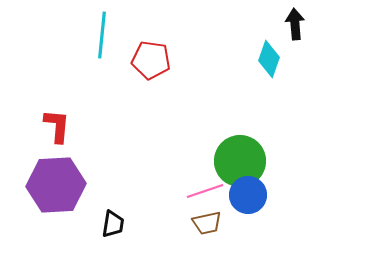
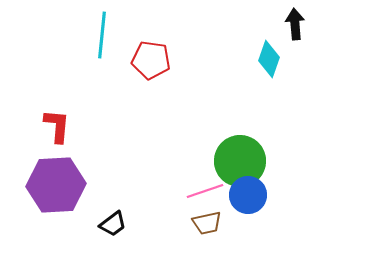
black trapezoid: rotated 44 degrees clockwise
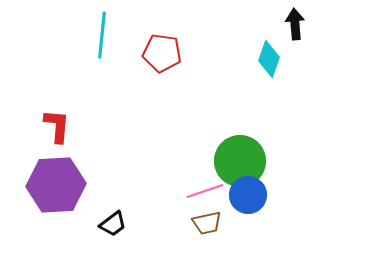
red pentagon: moved 11 px right, 7 px up
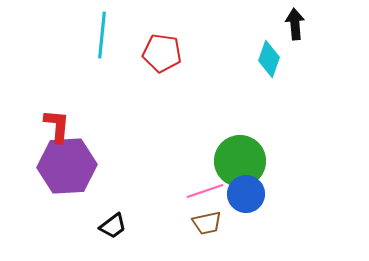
purple hexagon: moved 11 px right, 19 px up
blue circle: moved 2 px left, 1 px up
black trapezoid: moved 2 px down
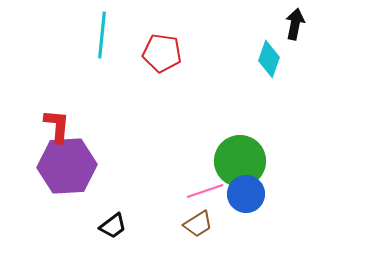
black arrow: rotated 16 degrees clockwise
brown trapezoid: moved 9 px left, 1 px down; rotated 20 degrees counterclockwise
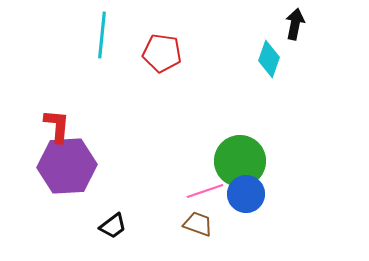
brown trapezoid: rotated 128 degrees counterclockwise
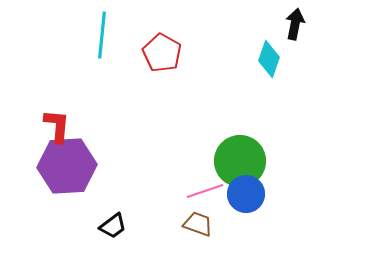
red pentagon: rotated 21 degrees clockwise
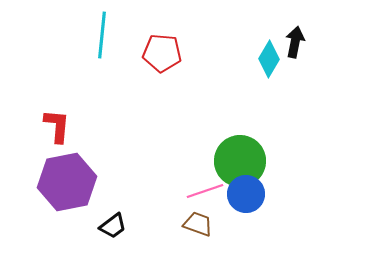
black arrow: moved 18 px down
red pentagon: rotated 24 degrees counterclockwise
cyan diamond: rotated 12 degrees clockwise
purple hexagon: moved 16 px down; rotated 8 degrees counterclockwise
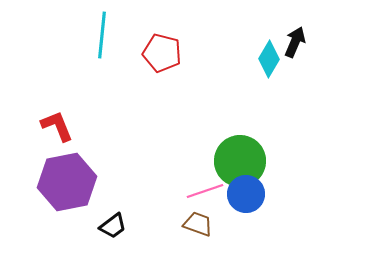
black arrow: rotated 12 degrees clockwise
red pentagon: rotated 9 degrees clockwise
red L-shape: rotated 27 degrees counterclockwise
